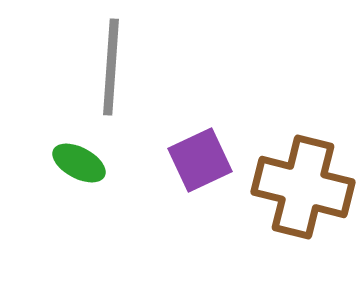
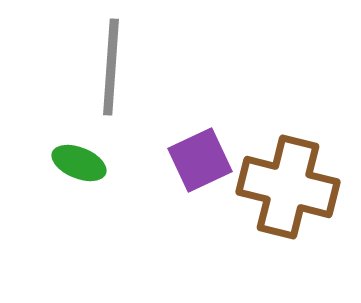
green ellipse: rotated 6 degrees counterclockwise
brown cross: moved 15 px left
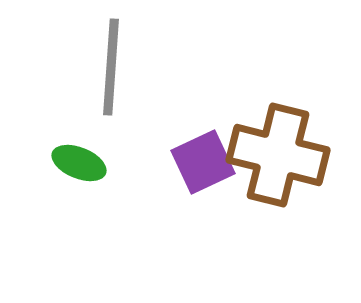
purple square: moved 3 px right, 2 px down
brown cross: moved 10 px left, 32 px up
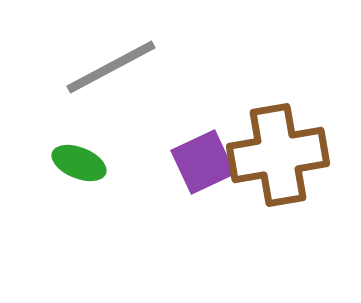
gray line: rotated 58 degrees clockwise
brown cross: rotated 24 degrees counterclockwise
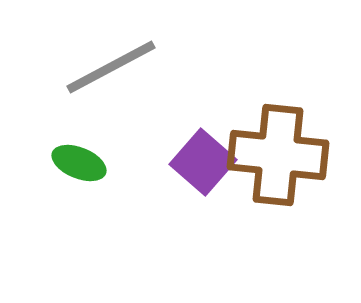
brown cross: rotated 16 degrees clockwise
purple square: rotated 24 degrees counterclockwise
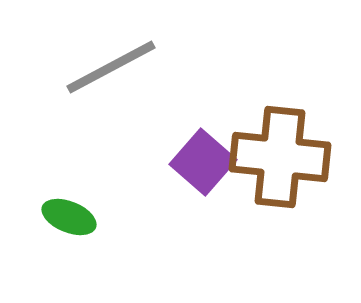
brown cross: moved 2 px right, 2 px down
green ellipse: moved 10 px left, 54 px down
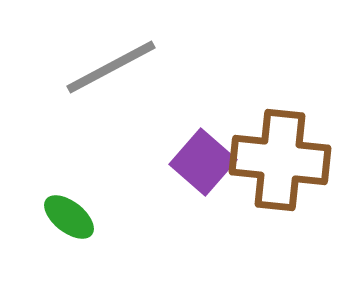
brown cross: moved 3 px down
green ellipse: rotated 16 degrees clockwise
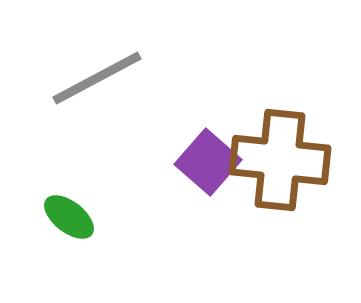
gray line: moved 14 px left, 11 px down
purple square: moved 5 px right
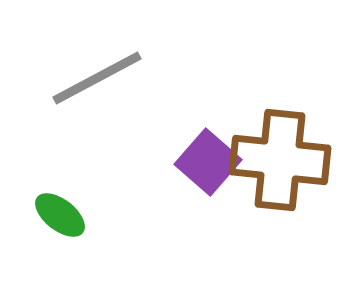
green ellipse: moved 9 px left, 2 px up
